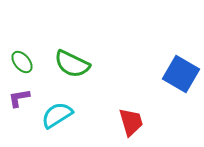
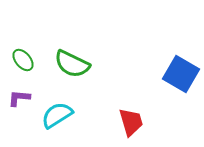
green ellipse: moved 1 px right, 2 px up
purple L-shape: rotated 15 degrees clockwise
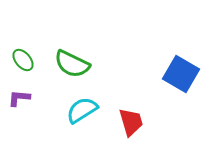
cyan semicircle: moved 25 px right, 5 px up
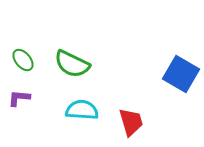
cyan semicircle: rotated 36 degrees clockwise
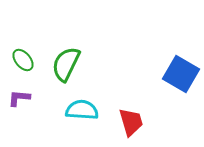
green semicircle: moved 6 px left; rotated 90 degrees clockwise
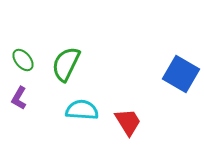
purple L-shape: rotated 65 degrees counterclockwise
red trapezoid: moved 3 px left; rotated 16 degrees counterclockwise
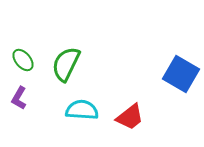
red trapezoid: moved 2 px right, 5 px up; rotated 84 degrees clockwise
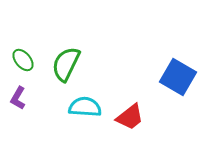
blue square: moved 3 px left, 3 px down
purple L-shape: moved 1 px left
cyan semicircle: moved 3 px right, 3 px up
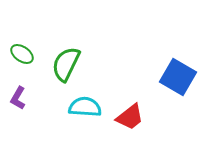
green ellipse: moved 1 px left, 6 px up; rotated 15 degrees counterclockwise
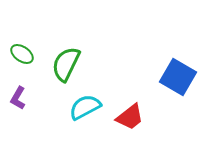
cyan semicircle: rotated 32 degrees counterclockwise
